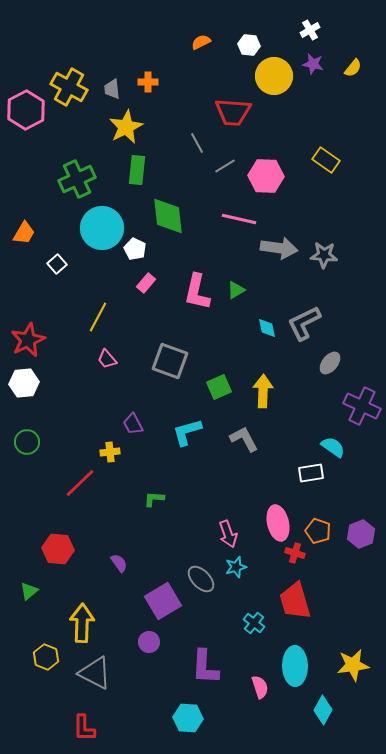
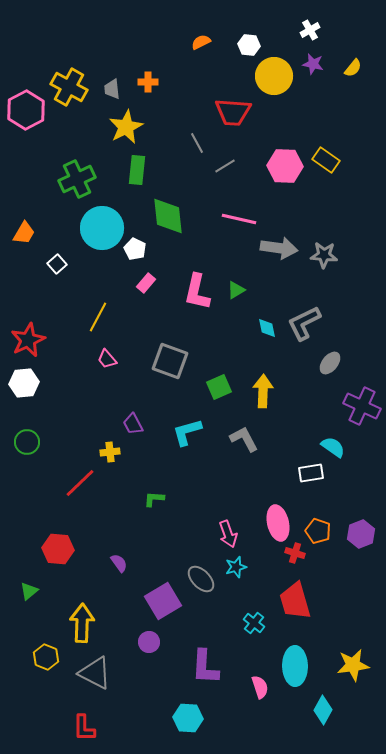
pink hexagon at (266, 176): moved 19 px right, 10 px up
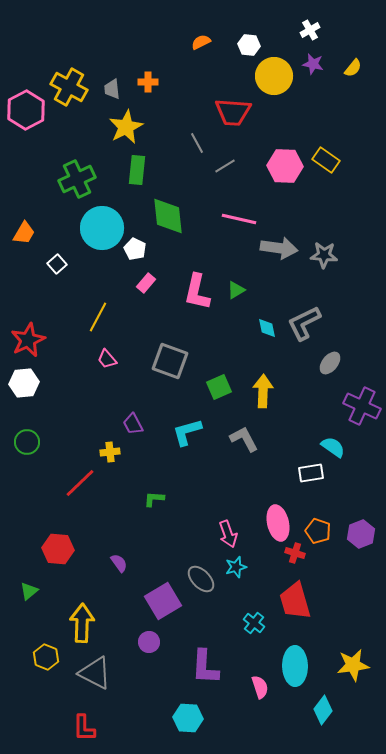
cyan diamond at (323, 710): rotated 8 degrees clockwise
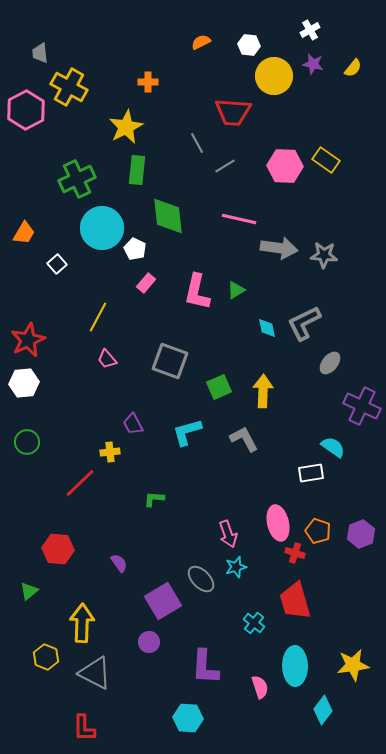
gray trapezoid at (112, 89): moved 72 px left, 36 px up
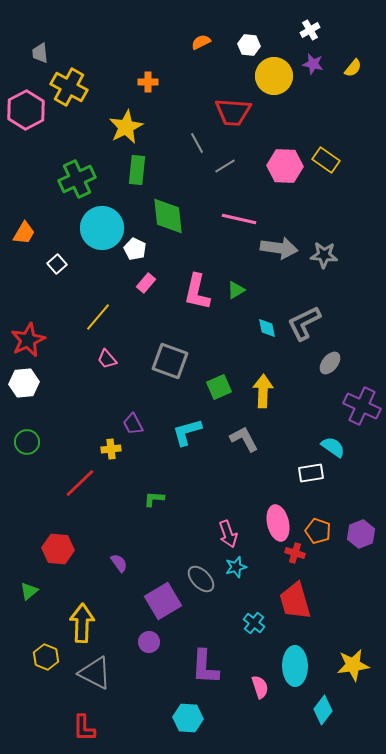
yellow line at (98, 317): rotated 12 degrees clockwise
yellow cross at (110, 452): moved 1 px right, 3 px up
